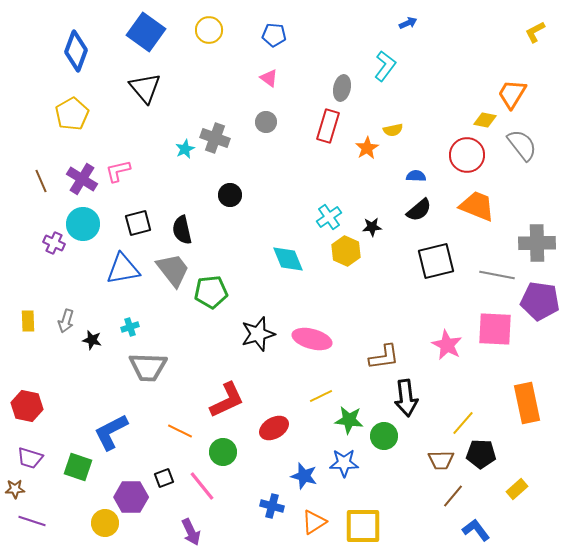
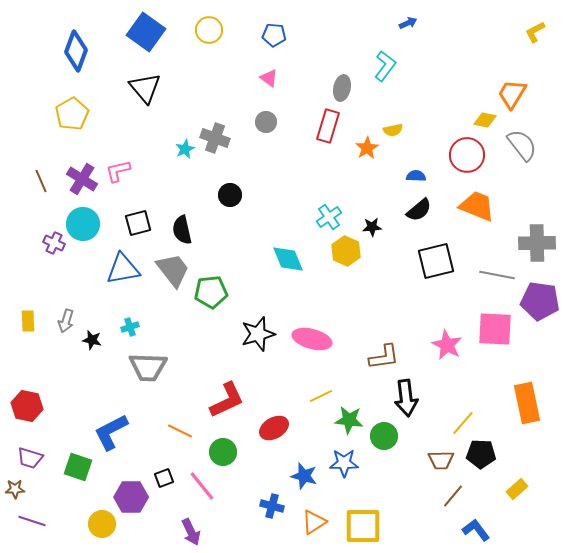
yellow circle at (105, 523): moved 3 px left, 1 px down
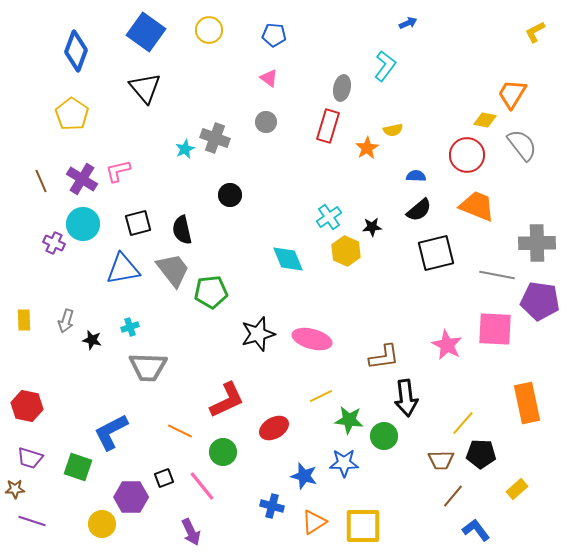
yellow pentagon at (72, 114): rotated 8 degrees counterclockwise
black square at (436, 261): moved 8 px up
yellow rectangle at (28, 321): moved 4 px left, 1 px up
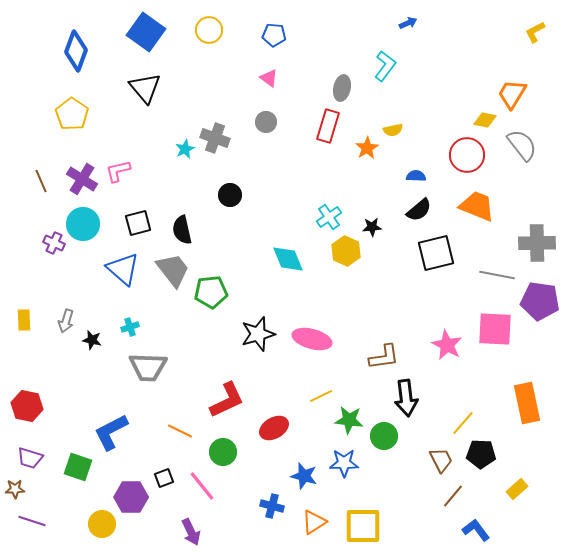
blue triangle at (123, 269): rotated 51 degrees clockwise
brown trapezoid at (441, 460): rotated 116 degrees counterclockwise
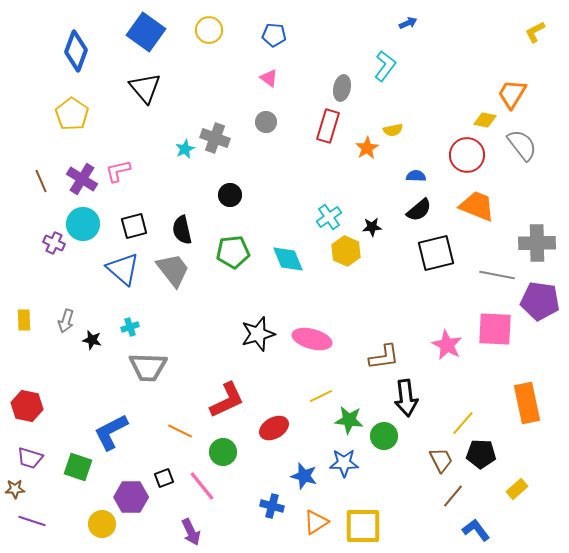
black square at (138, 223): moved 4 px left, 3 px down
green pentagon at (211, 292): moved 22 px right, 40 px up
orange triangle at (314, 522): moved 2 px right
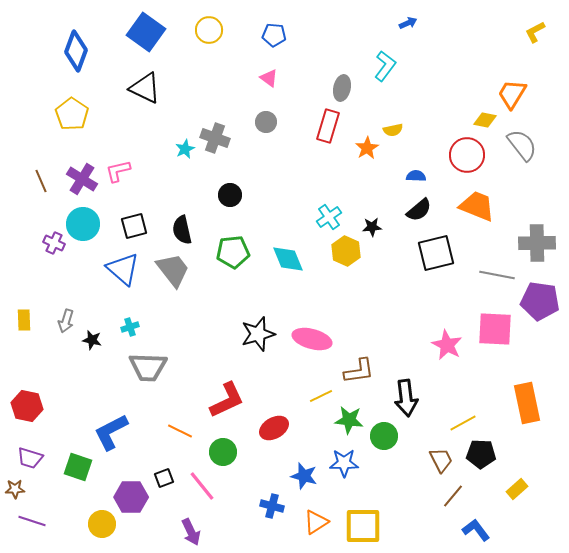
black triangle at (145, 88): rotated 24 degrees counterclockwise
brown L-shape at (384, 357): moved 25 px left, 14 px down
yellow line at (463, 423): rotated 20 degrees clockwise
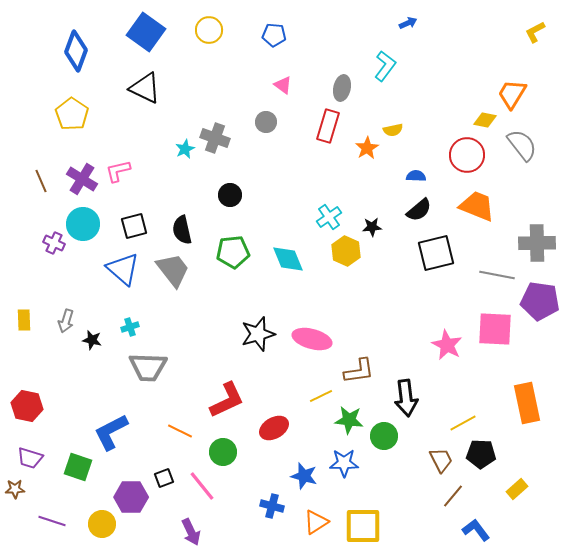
pink triangle at (269, 78): moved 14 px right, 7 px down
purple line at (32, 521): moved 20 px right
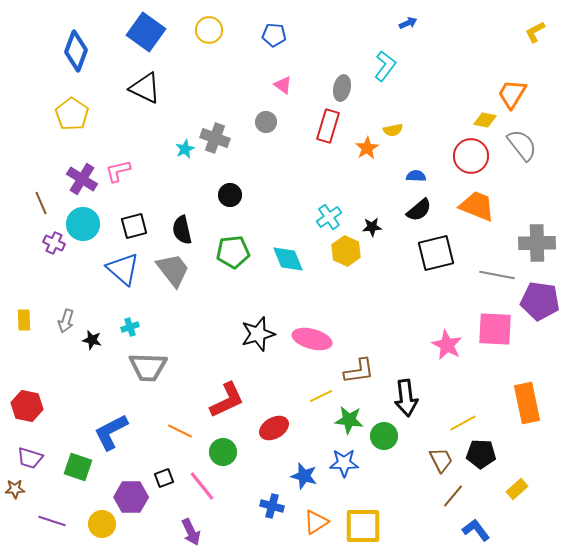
red circle at (467, 155): moved 4 px right, 1 px down
brown line at (41, 181): moved 22 px down
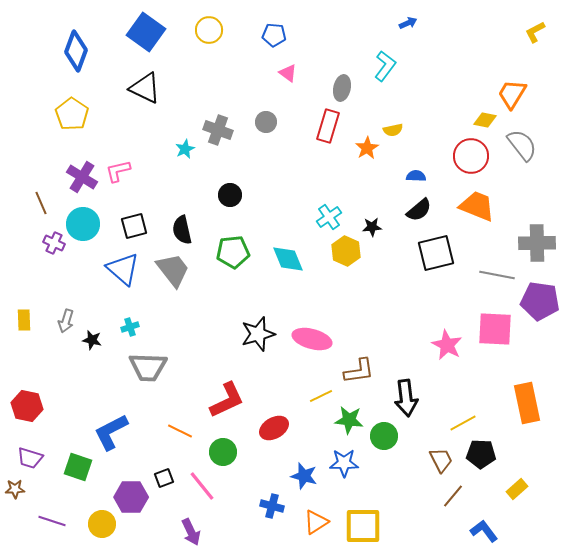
pink triangle at (283, 85): moved 5 px right, 12 px up
gray cross at (215, 138): moved 3 px right, 8 px up
purple cross at (82, 179): moved 2 px up
blue L-shape at (476, 530): moved 8 px right, 1 px down
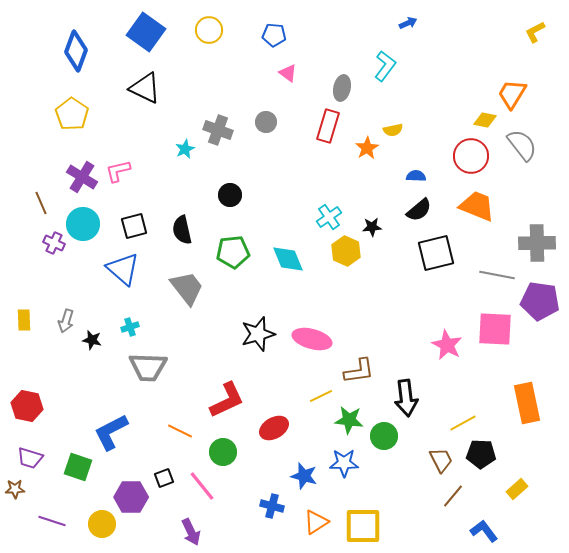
gray trapezoid at (173, 270): moved 14 px right, 18 px down
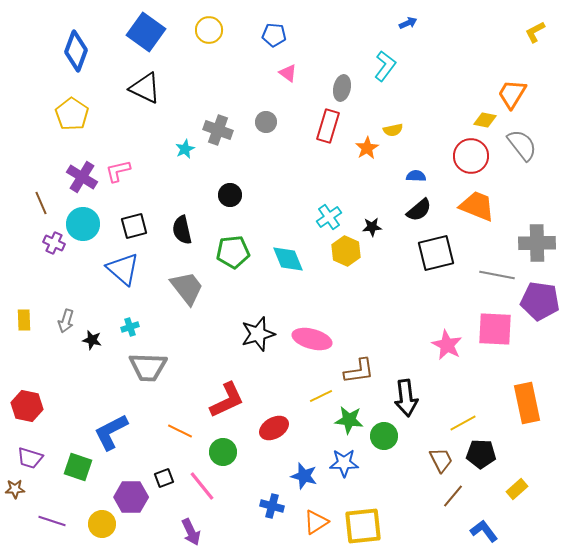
yellow square at (363, 526): rotated 6 degrees counterclockwise
